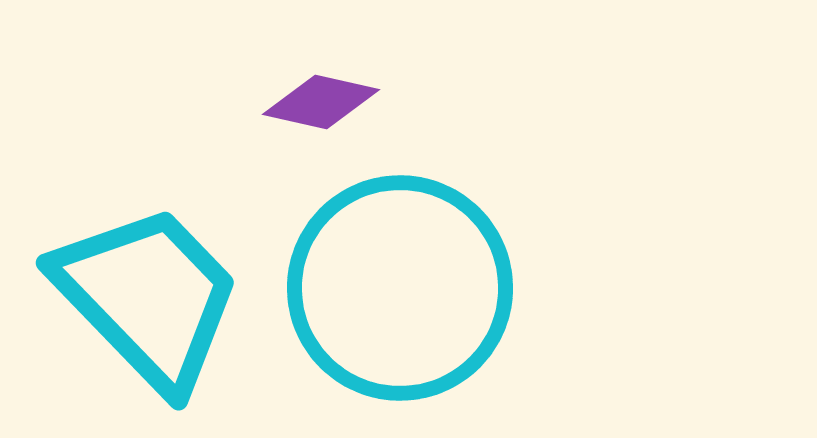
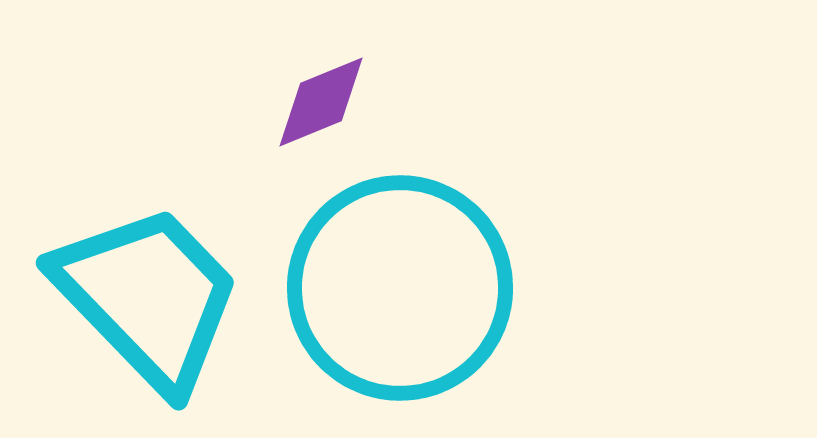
purple diamond: rotated 35 degrees counterclockwise
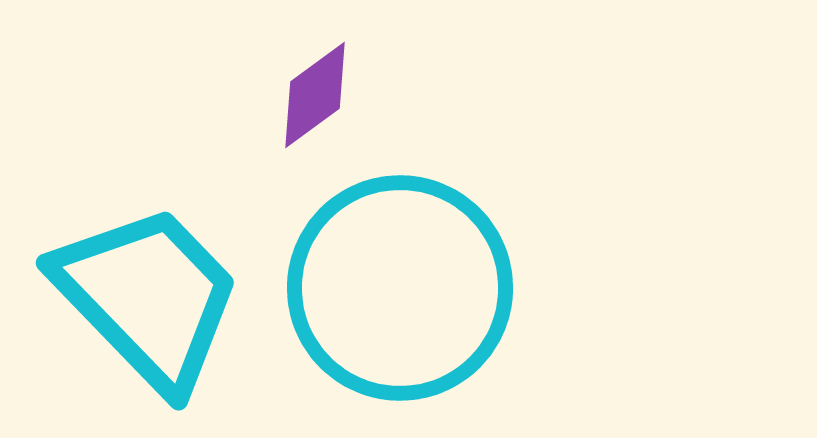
purple diamond: moved 6 px left, 7 px up; rotated 14 degrees counterclockwise
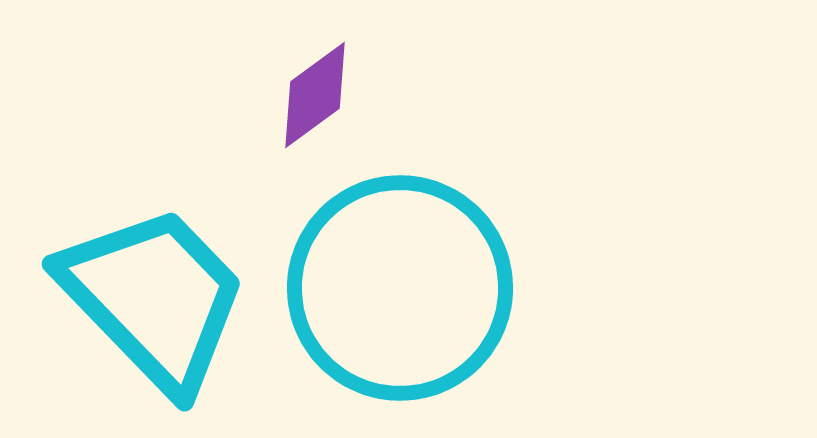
cyan trapezoid: moved 6 px right, 1 px down
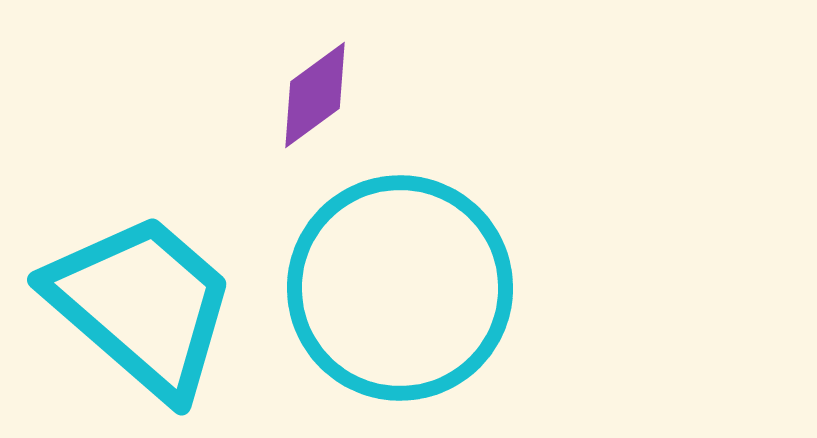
cyan trapezoid: moved 12 px left, 7 px down; rotated 5 degrees counterclockwise
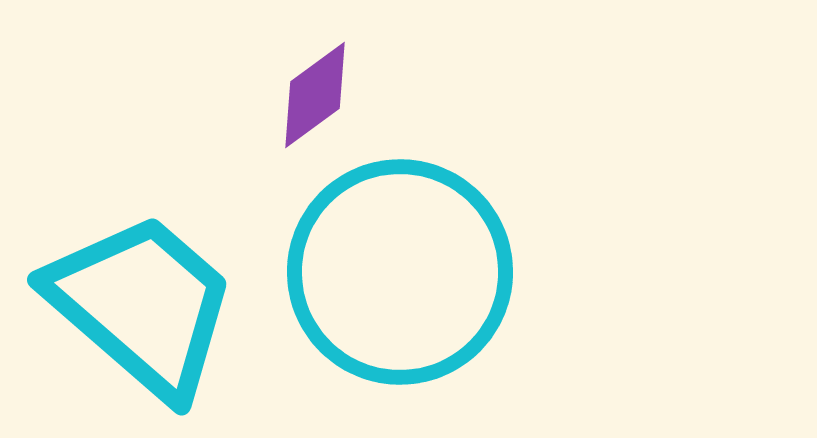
cyan circle: moved 16 px up
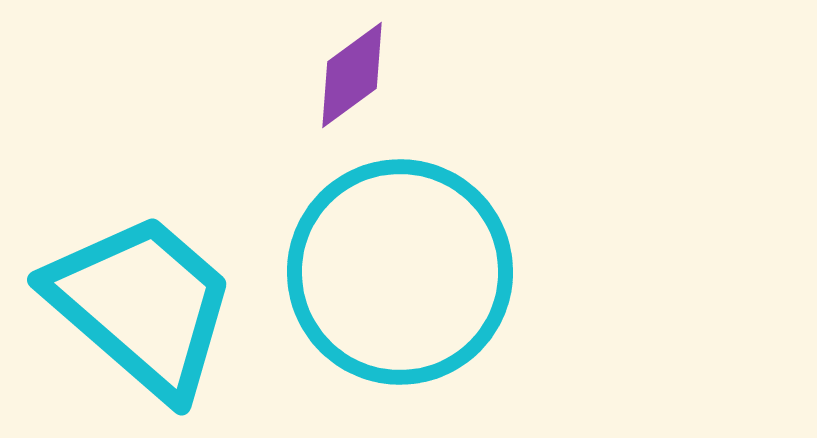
purple diamond: moved 37 px right, 20 px up
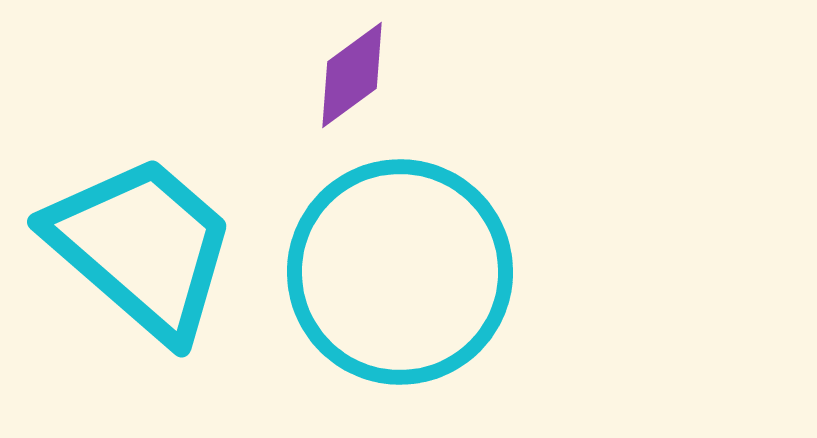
cyan trapezoid: moved 58 px up
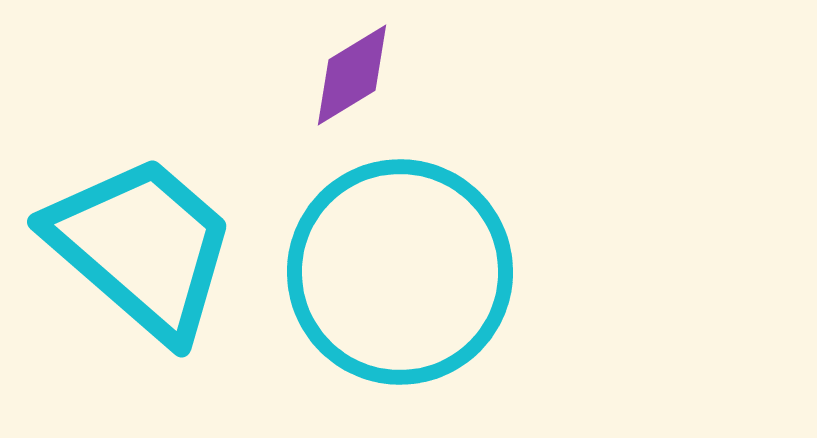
purple diamond: rotated 5 degrees clockwise
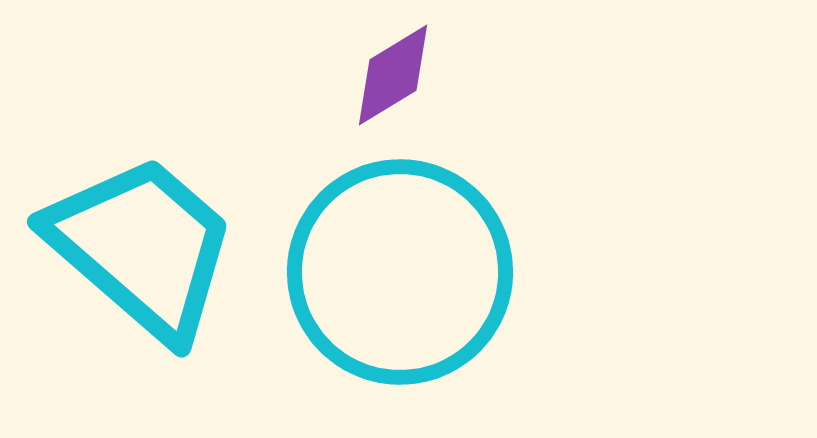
purple diamond: moved 41 px right
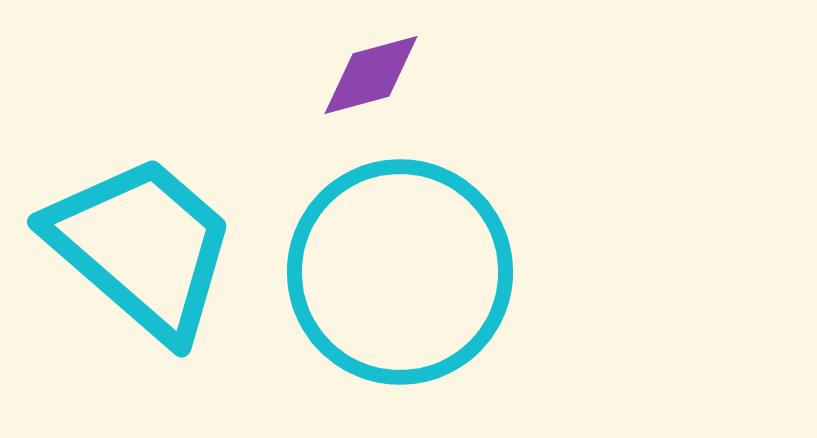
purple diamond: moved 22 px left; rotated 16 degrees clockwise
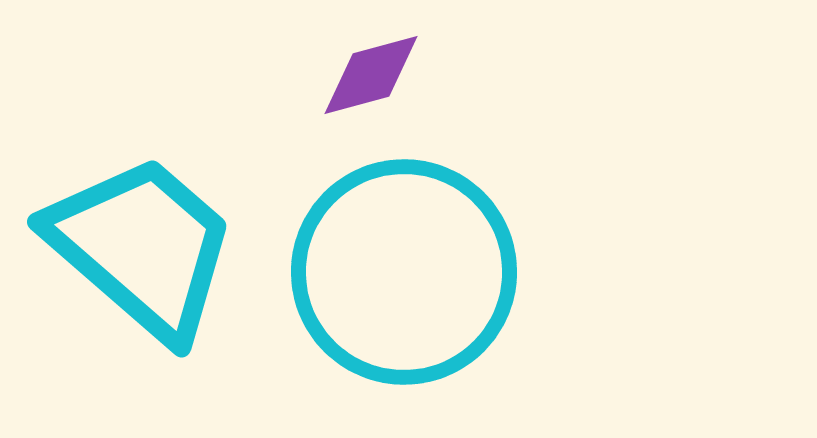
cyan circle: moved 4 px right
